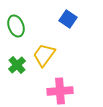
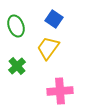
blue square: moved 14 px left
yellow trapezoid: moved 4 px right, 7 px up
green cross: moved 1 px down
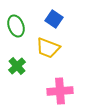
yellow trapezoid: rotated 105 degrees counterclockwise
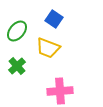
green ellipse: moved 1 px right, 5 px down; rotated 60 degrees clockwise
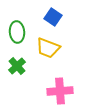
blue square: moved 1 px left, 2 px up
green ellipse: moved 1 px down; rotated 45 degrees counterclockwise
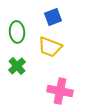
blue square: rotated 36 degrees clockwise
yellow trapezoid: moved 2 px right, 1 px up
pink cross: rotated 15 degrees clockwise
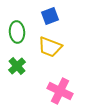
blue square: moved 3 px left, 1 px up
pink cross: rotated 15 degrees clockwise
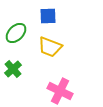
blue square: moved 2 px left; rotated 18 degrees clockwise
green ellipse: moved 1 px left, 1 px down; rotated 50 degrees clockwise
green cross: moved 4 px left, 3 px down
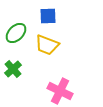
yellow trapezoid: moved 3 px left, 2 px up
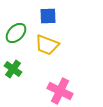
green cross: rotated 12 degrees counterclockwise
